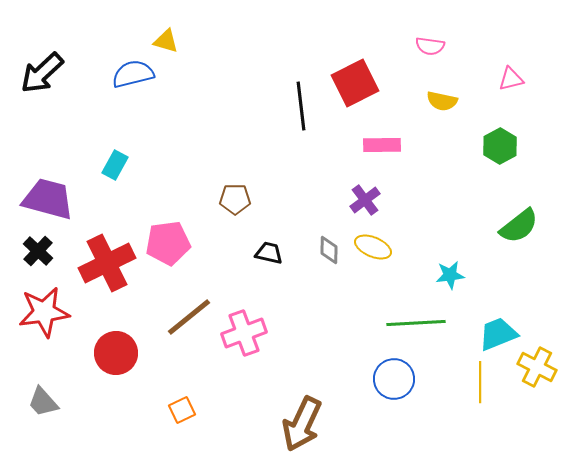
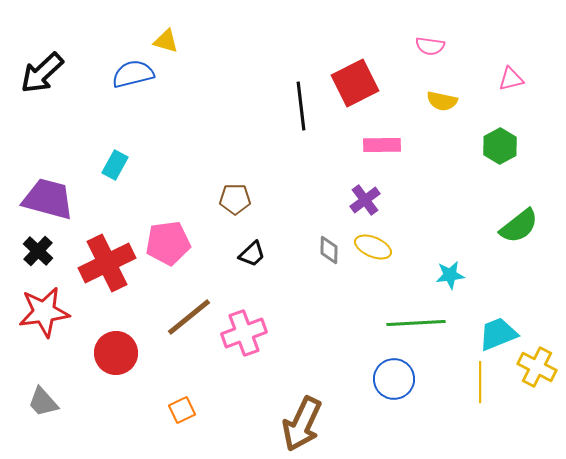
black trapezoid: moved 17 px left, 1 px down; rotated 124 degrees clockwise
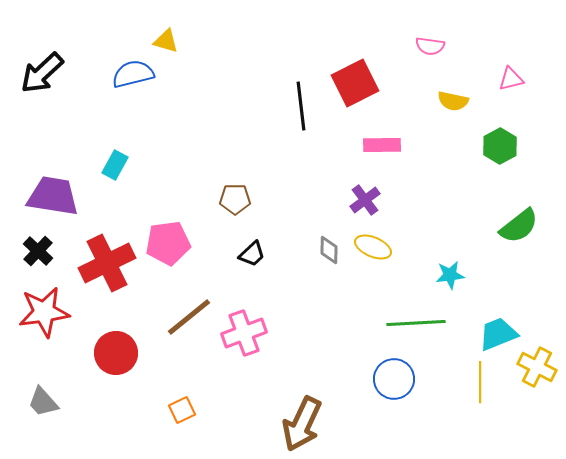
yellow semicircle: moved 11 px right
purple trapezoid: moved 5 px right, 3 px up; rotated 6 degrees counterclockwise
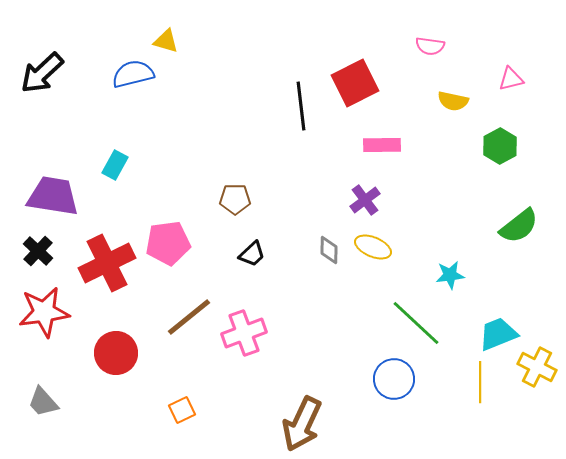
green line: rotated 46 degrees clockwise
